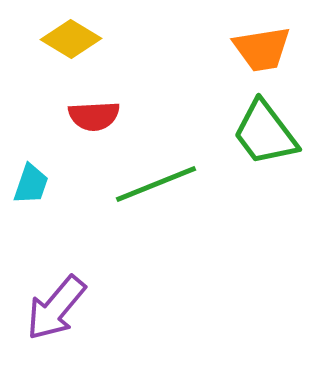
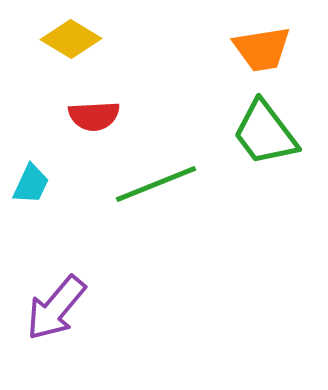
cyan trapezoid: rotated 6 degrees clockwise
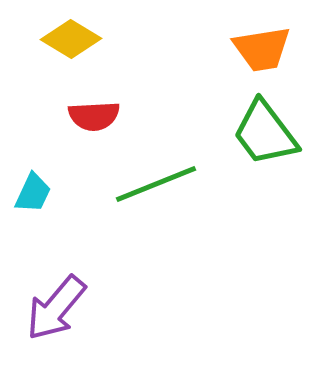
cyan trapezoid: moved 2 px right, 9 px down
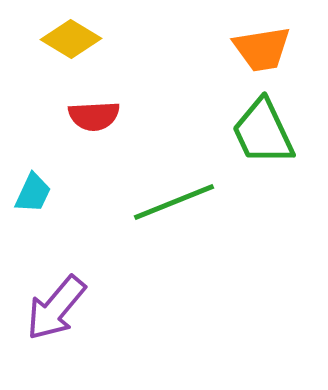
green trapezoid: moved 2 px left, 1 px up; rotated 12 degrees clockwise
green line: moved 18 px right, 18 px down
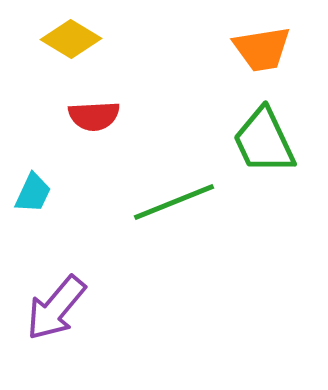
green trapezoid: moved 1 px right, 9 px down
